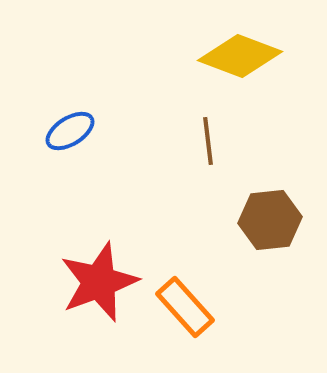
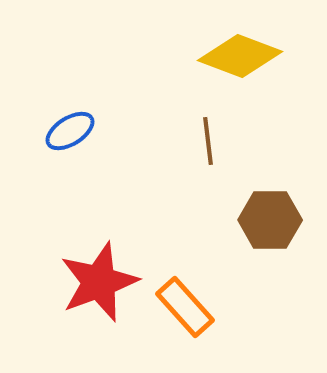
brown hexagon: rotated 6 degrees clockwise
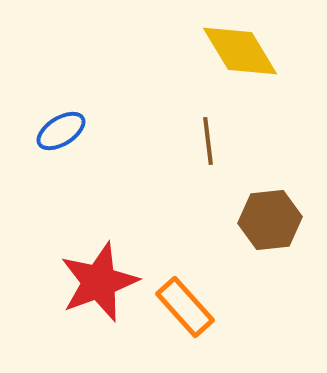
yellow diamond: moved 5 px up; rotated 38 degrees clockwise
blue ellipse: moved 9 px left
brown hexagon: rotated 6 degrees counterclockwise
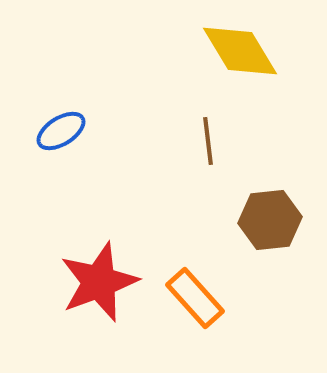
orange rectangle: moved 10 px right, 9 px up
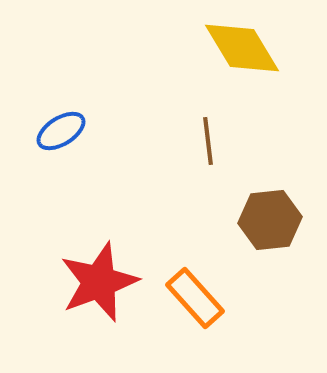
yellow diamond: moved 2 px right, 3 px up
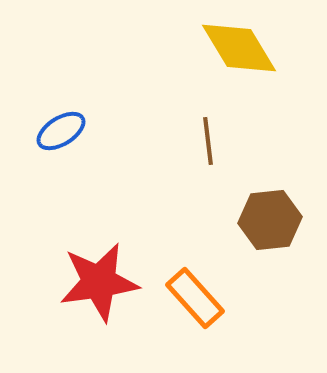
yellow diamond: moved 3 px left
red star: rotated 12 degrees clockwise
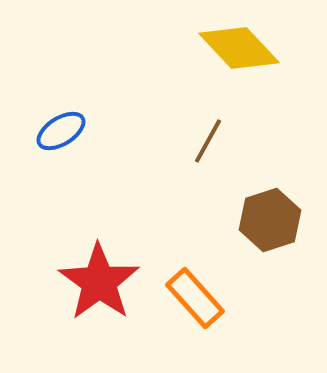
yellow diamond: rotated 12 degrees counterclockwise
brown line: rotated 36 degrees clockwise
brown hexagon: rotated 12 degrees counterclockwise
red star: rotated 28 degrees counterclockwise
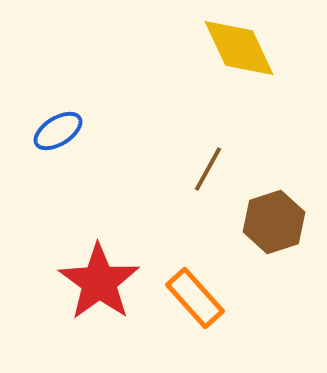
yellow diamond: rotated 18 degrees clockwise
blue ellipse: moved 3 px left
brown line: moved 28 px down
brown hexagon: moved 4 px right, 2 px down
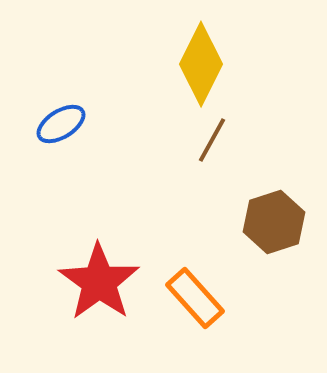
yellow diamond: moved 38 px left, 16 px down; rotated 52 degrees clockwise
blue ellipse: moved 3 px right, 7 px up
brown line: moved 4 px right, 29 px up
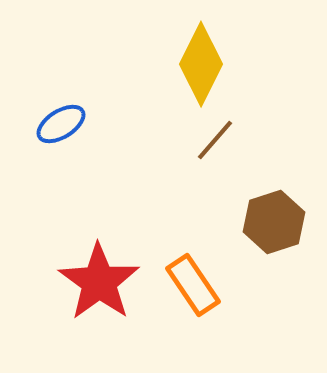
brown line: moved 3 px right; rotated 12 degrees clockwise
orange rectangle: moved 2 px left, 13 px up; rotated 8 degrees clockwise
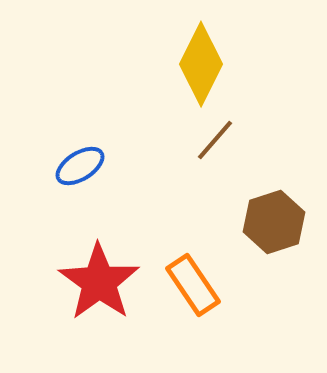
blue ellipse: moved 19 px right, 42 px down
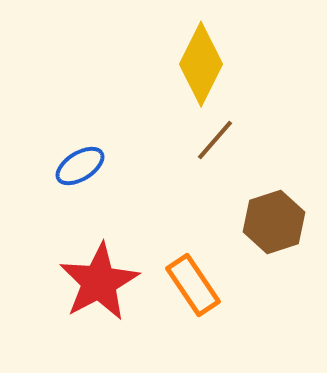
red star: rotated 8 degrees clockwise
